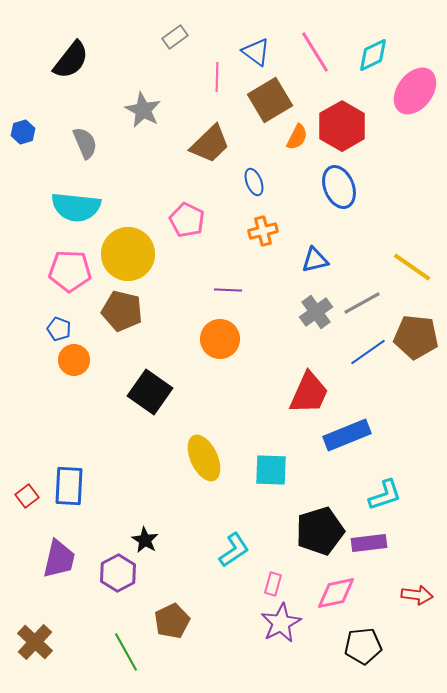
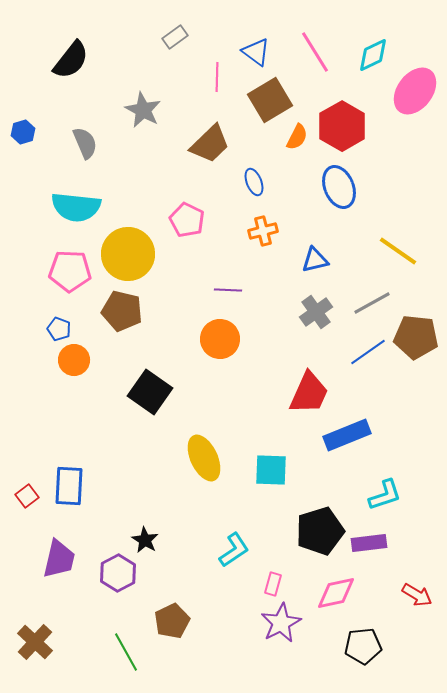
yellow line at (412, 267): moved 14 px left, 16 px up
gray line at (362, 303): moved 10 px right
red arrow at (417, 595): rotated 24 degrees clockwise
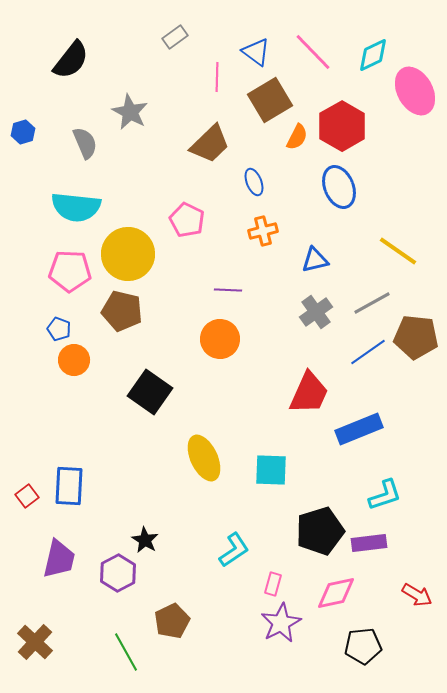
pink line at (315, 52): moved 2 px left; rotated 12 degrees counterclockwise
pink ellipse at (415, 91): rotated 66 degrees counterclockwise
gray star at (143, 110): moved 13 px left, 2 px down
blue rectangle at (347, 435): moved 12 px right, 6 px up
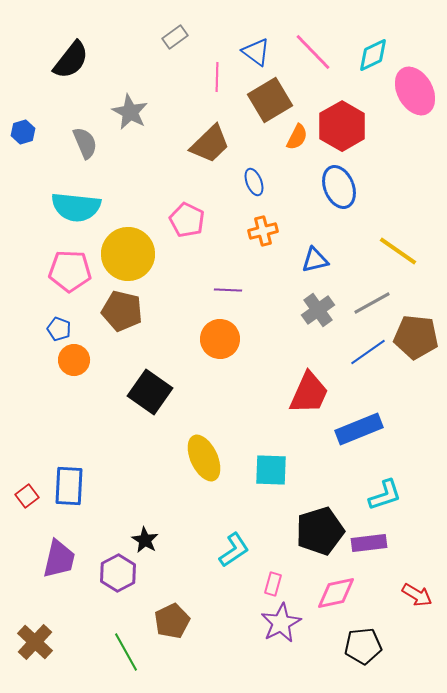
gray cross at (316, 312): moved 2 px right, 2 px up
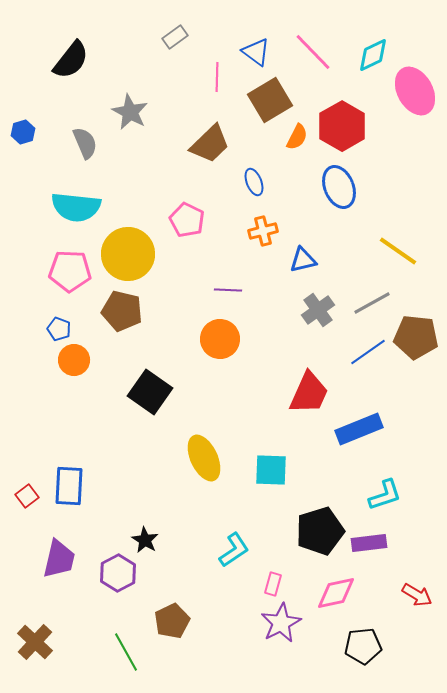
blue triangle at (315, 260): moved 12 px left
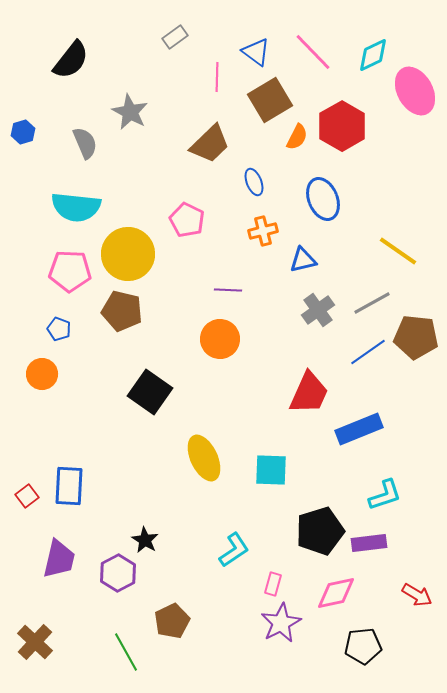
blue ellipse at (339, 187): moved 16 px left, 12 px down
orange circle at (74, 360): moved 32 px left, 14 px down
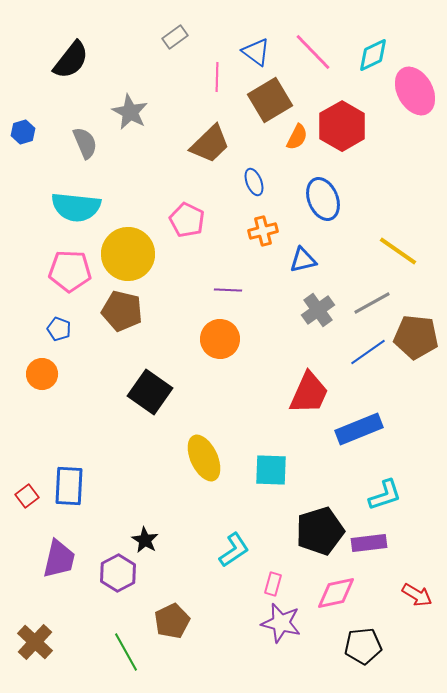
purple star at (281, 623): rotated 30 degrees counterclockwise
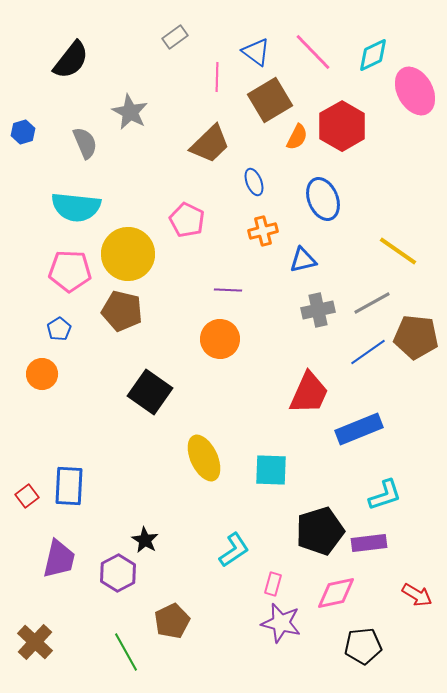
gray cross at (318, 310): rotated 24 degrees clockwise
blue pentagon at (59, 329): rotated 20 degrees clockwise
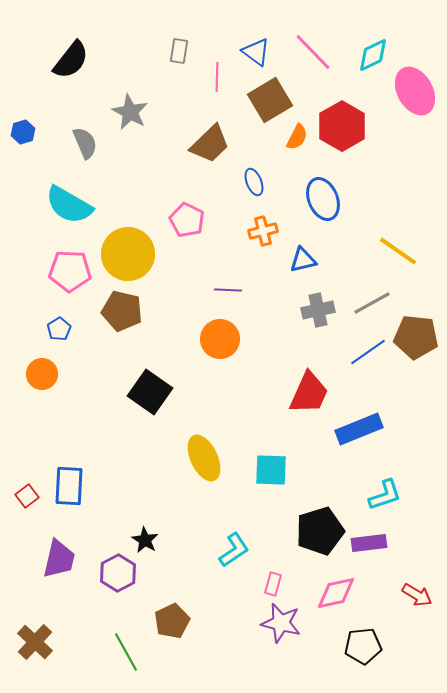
gray rectangle at (175, 37): moved 4 px right, 14 px down; rotated 45 degrees counterclockwise
cyan semicircle at (76, 207): moved 7 px left, 2 px up; rotated 24 degrees clockwise
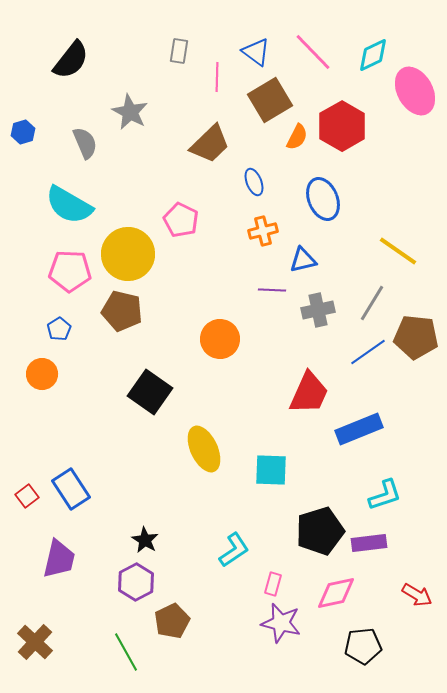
pink pentagon at (187, 220): moved 6 px left
purple line at (228, 290): moved 44 px right
gray line at (372, 303): rotated 30 degrees counterclockwise
yellow ellipse at (204, 458): moved 9 px up
blue rectangle at (69, 486): moved 2 px right, 3 px down; rotated 36 degrees counterclockwise
purple hexagon at (118, 573): moved 18 px right, 9 px down
